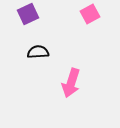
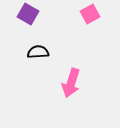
purple square: rotated 35 degrees counterclockwise
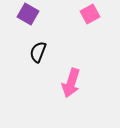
black semicircle: rotated 65 degrees counterclockwise
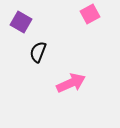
purple square: moved 7 px left, 8 px down
pink arrow: rotated 132 degrees counterclockwise
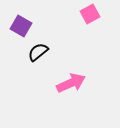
purple square: moved 4 px down
black semicircle: rotated 30 degrees clockwise
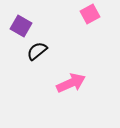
black semicircle: moved 1 px left, 1 px up
